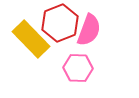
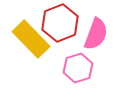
pink semicircle: moved 7 px right, 4 px down
pink hexagon: rotated 20 degrees counterclockwise
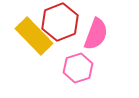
red hexagon: moved 1 px up
yellow rectangle: moved 3 px right, 3 px up
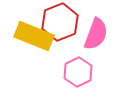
yellow rectangle: rotated 24 degrees counterclockwise
pink hexagon: moved 4 px down; rotated 8 degrees counterclockwise
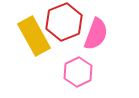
red hexagon: moved 4 px right
yellow rectangle: rotated 39 degrees clockwise
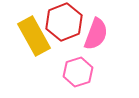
pink hexagon: rotated 8 degrees clockwise
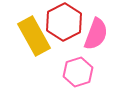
red hexagon: rotated 6 degrees counterclockwise
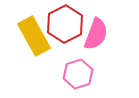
red hexagon: moved 1 px right, 2 px down
pink hexagon: moved 2 px down
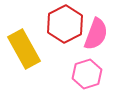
yellow rectangle: moved 10 px left, 13 px down
pink hexagon: moved 9 px right
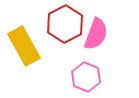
yellow rectangle: moved 3 px up
pink hexagon: moved 1 px left, 3 px down; rotated 20 degrees counterclockwise
